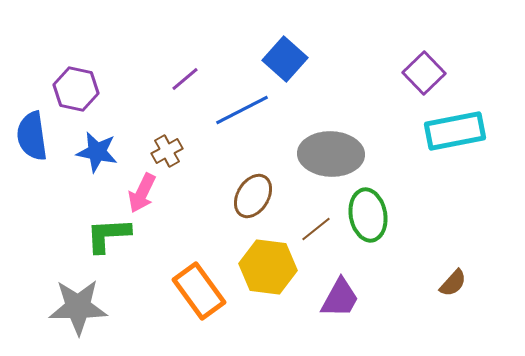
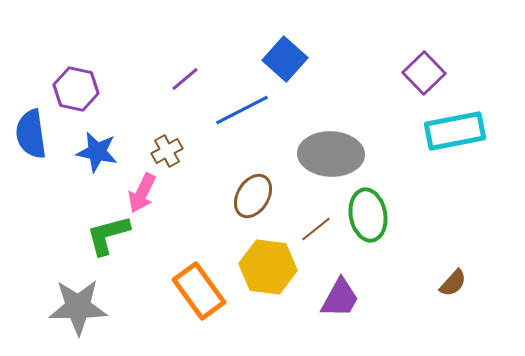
blue semicircle: moved 1 px left, 2 px up
green L-shape: rotated 12 degrees counterclockwise
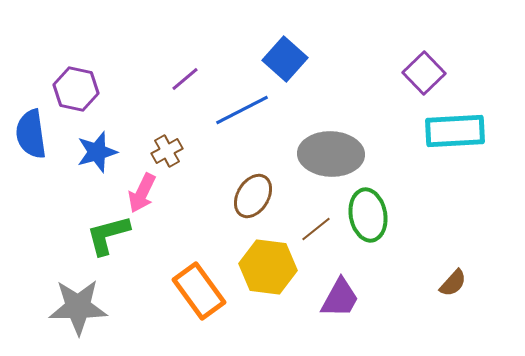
cyan rectangle: rotated 8 degrees clockwise
blue star: rotated 27 degrees counterclockwise
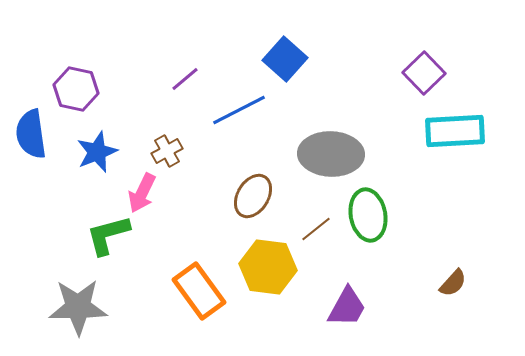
blue line: moved 3 px left
blue star: rotated 6 degrees counterclockwise
purple trapezoid: moved 7 px right, 9 px down
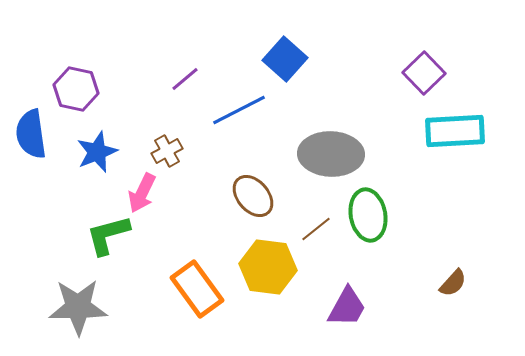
brown ellipse: rotated 72 degrees counterclockwise
orange rectangle: moved 2 px left, 2 px up
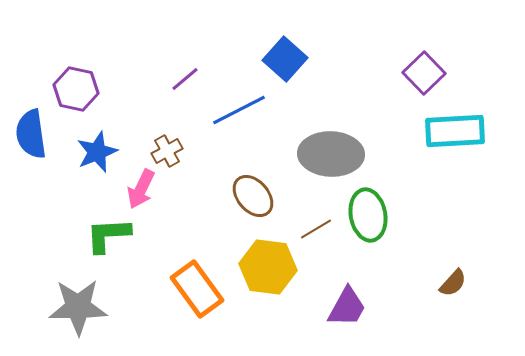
pink arrow: moved 1 px left, 4 px up
brown line: rotated 8 degrees clockwise
green L-shape: rotated 12 degrees clockwise
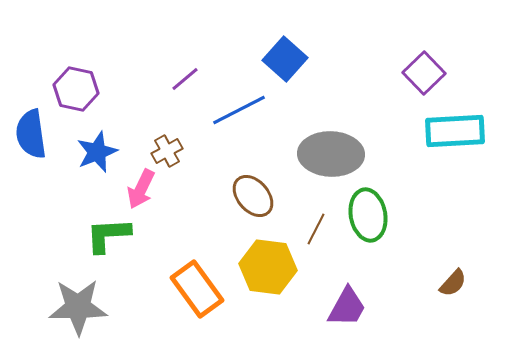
brown line: rotated 32 degrees counterclockwise
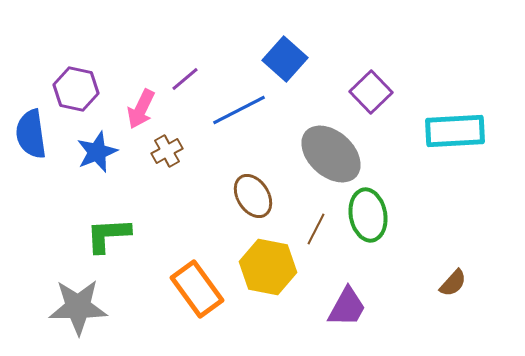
purple square: moved 53 px left, 19 px down
gray ellipse: rotated 40 degrees clockwise
pink arrow: moved 80 px up
brown ellipse: rotated 9 degrees clockwise
yellow hexagon: rotated 4 degrees clockwise
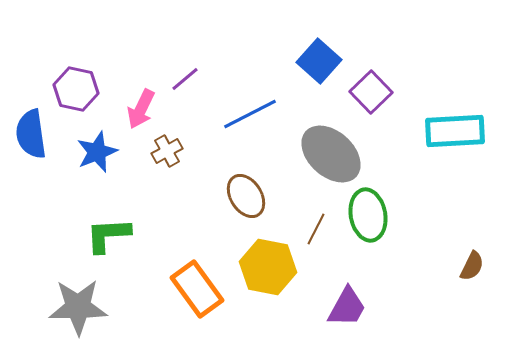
blue square: moved 34 px right, 2 px down
blue line: moved 11 px right, 4 px down
brown ellipse: moved 7 px left
brown semicircle: moved 19 px right, 17 px up; rotated 16 degrees counterclockwise
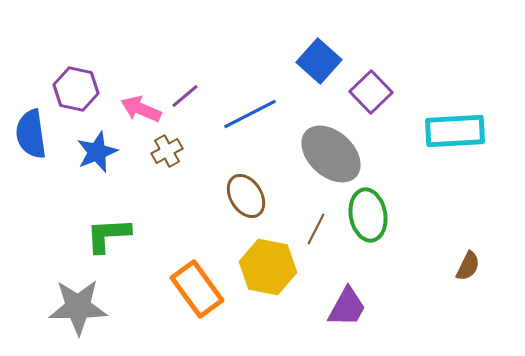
purple line: moved 17 px down
pink arrow: rotated 87 degrees clockwise
brown semicircle: moved 4 px left
